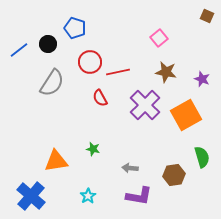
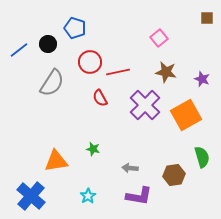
brown square: moved 2 px down; rotated 24 degrees counterclockwise
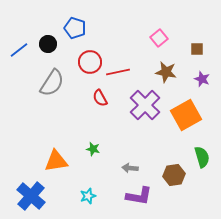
brown square: moved 10 px left, 31 px down
cyan star: rotated 14 degrees clockwise
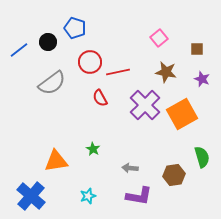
black circle: moved 2 px up
gray semicircle: rotated 20 degrees clockwise
orange square: moved 4 px left, 1 px up
green star: rotated 16 degrees clockwise
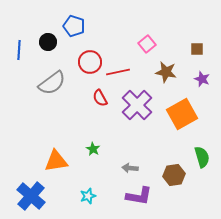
blue pentagon: moved 1 px left, 2 px up
pink square: moved 12 px left, 6 px down
blue line: rotated 48 degrees counterclockwise
purple cross: moved 8 px left
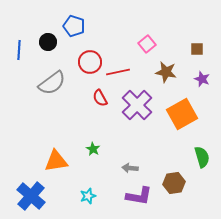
brown hexagon: moved 8 px down
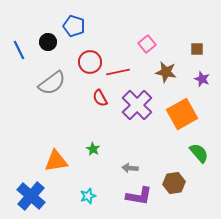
blue line: rotated 30 degrees counterclockwise
green semicircle: moved 3 px left, 4 px up; rotated 25 degrees counterclockwise
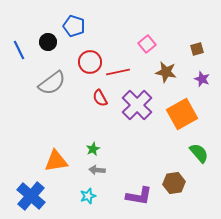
brown square: rotated 16 degrees counterclockwise
green star: rotated 16 degrees clockwise
gray arrow: moved 33 px left, 2 px down
